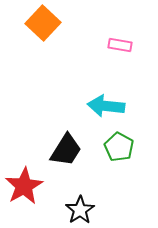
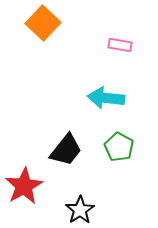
cyan arrow: moved 8 px up
black trapezoid: rotated 6 degrees clockwise
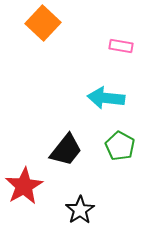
pink rectangle: moved 1 px right, 1 px down
green pentagon: moved 1 px right, 1 px up
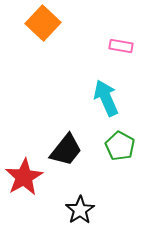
cyan arrow: rotated 60 degrees clockwise
red star: moved 9 px up
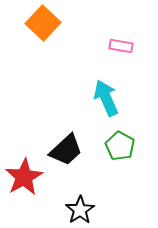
black trapezoid: rotated 9 degrees clockwise
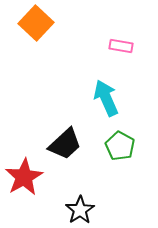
orange square: moved 7 px left
black trapezoid: moved 1 px left, 6 px up
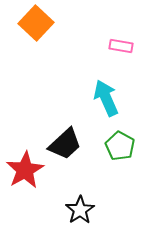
red star: moved 1 px right, 7 px up
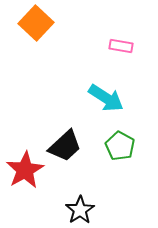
cyan arrow: rotated 147 degrees clockwise
black trapezoid: moved 2 px down
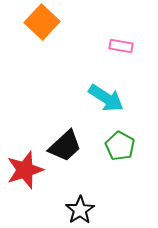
orange square: moved 6 px right, 1 px up
red star: rotated 12 degrees clockwise
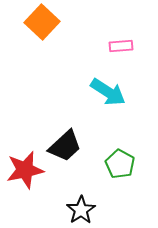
pink rectangle: rotated 15 degrees counterclockwise
cyan arrow: moved 2 px right, 6 px up
green pentagon: moved 18 px down
red star: rotated 6 degrees clockwise
black star: moved 1 px right
